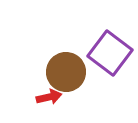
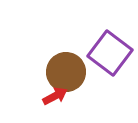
red arrow: moved 6 px right, 1 px up; rotated 15 degrees counterclockwise
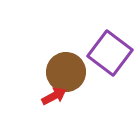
red arrow: moved 1 px left
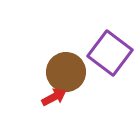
red arrow: moved 1 px down
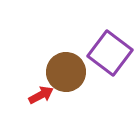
red arrow: moved 13 px left, 2 px up
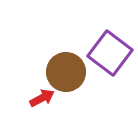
red arrow: moved 1 px right, 3 px down
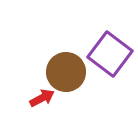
purple square: moved 1 px down
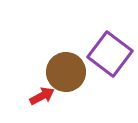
red arrow: moved 2 px up
